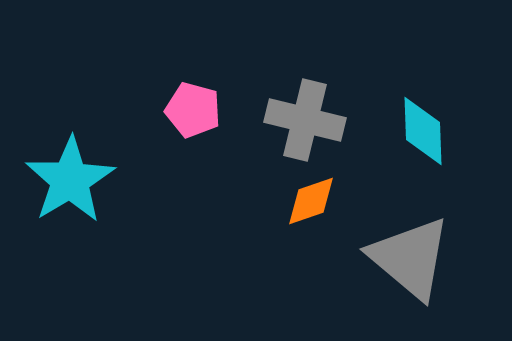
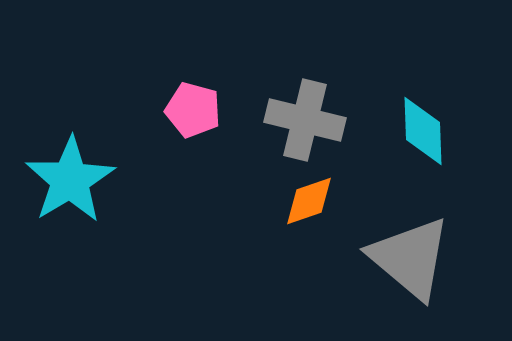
orange diamond: moved 2 px left
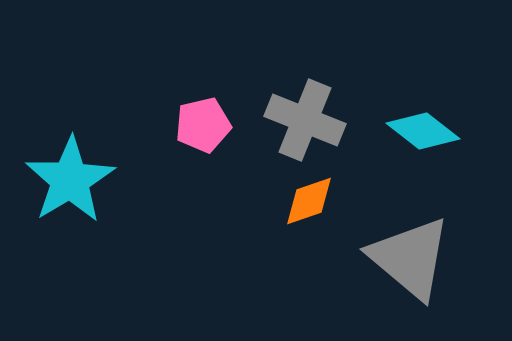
pink pentagon: moved 10 px right, 15 px down; rotated 28 degrees counterclockwise
gray cross: rotated 8 degrees clockwise
cyan diamond: rotated 50 degrees counterclockwise
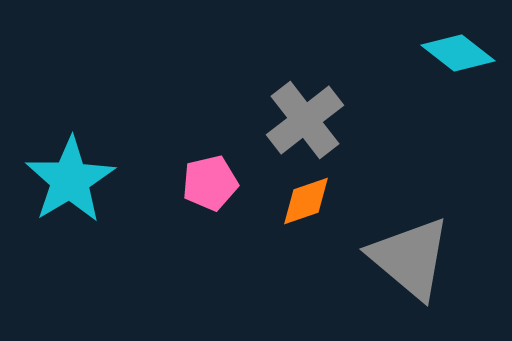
gray cross: rotated 30 degrees clockwise
pink pentagon: moved 7 px right, 58 px down
cyan diamond: moved 35 px right, 78 px up
orange diamond: moved 3 px left
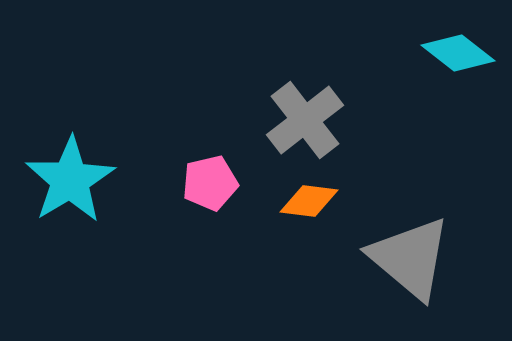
orange diamond: moved 3 px right; rotated 26 degrees clockwise
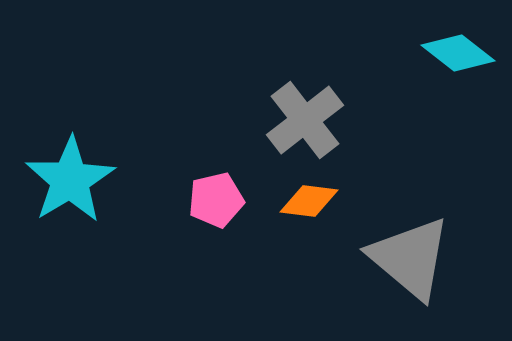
pink pentagon: moved 6 px right, 17 px down
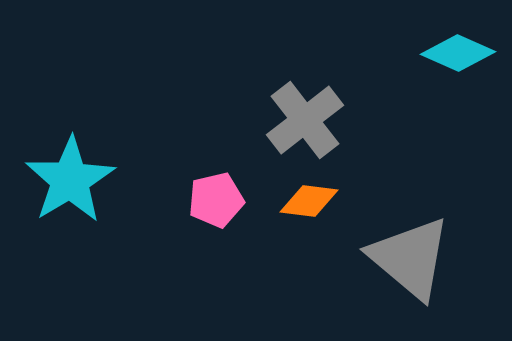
cyan diamond: rotated 14 degrees counterclockwise
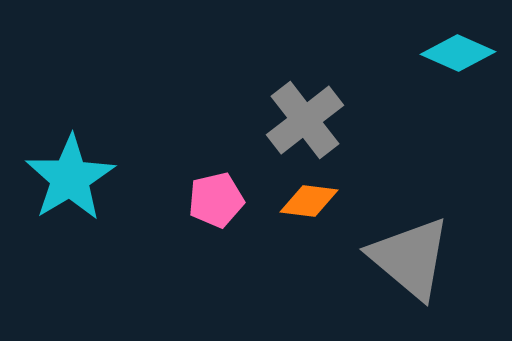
cyan star: moved 2 px up
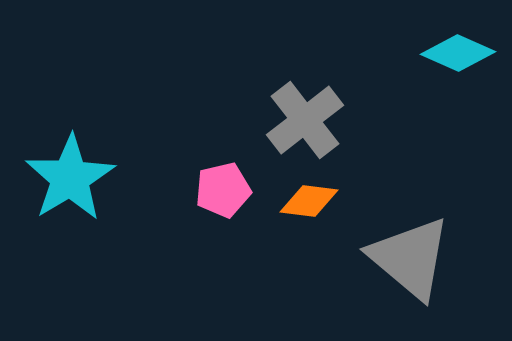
pink pentagon: moved 7 px right, 10 px up
